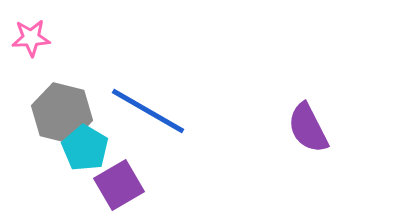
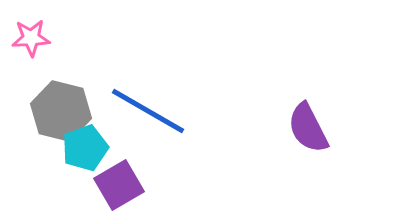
gray hexagon: moved 1 px left, 2 px up
cyan pentagon: rotated 21 degrees clockwise
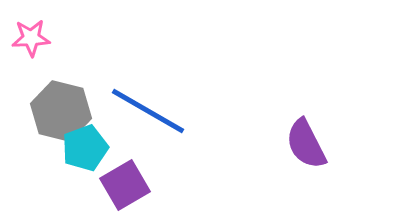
purple semicircle: moved 2 px left, 16 px down
purple square: moved 6 px right
